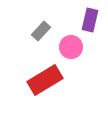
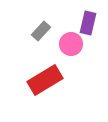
purple rectangle: moved 2 px left, 3 px down
pink circle: moved 3 px up
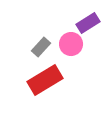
purple rectangle: rotated 45 degrees clockwise
gray rectangle: moved 16 px down
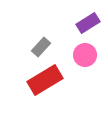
pink circle: moved 14 px right, 11 px down
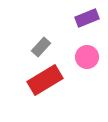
purple rectangle: moved 1 px left, 5 px up; rotated 10 degrees clockwise
pink circle: moved 2 px right, 2 px down
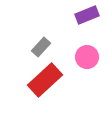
purple rectangle: moved 3 px up
red rectangle: rotated 12 degrees counterclockwise
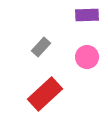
purple rectangle: rotated 20 degrees clockwise
red rectangle: moved 14 px down
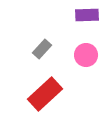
gray rectangle: moved 1 px right, 2 px down
pink circle: moved 1 px left, 2 px up
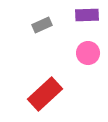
gray rectangle: moved 24 px up; rotated 24 degrees clockwise
pink circle: moved 2 px right, 2 px up
